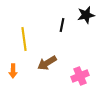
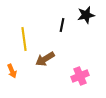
brown arrow: moved 2 px left, 4 px up
orange arrow: moved 1 px left; rotated 24 degrees counterclockwise
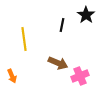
black star: rotated 24 degrees counterclockwise
brown arrow: moved 13 px right, 4 px down; rotated 126 degrees counterclockwise
orange arrow: moved 5 px down
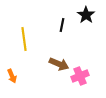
brown arrow: moved 1 px right, 1 px down
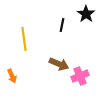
black star: moved 1 px up
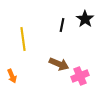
black star: moved 1 px left, 5 px down
yellow line: moved 1 px left
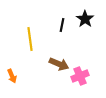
yellow line: moved 7 px right
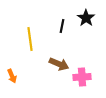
black star: moved 1 px right, 1 px up
black line: moved 1 px down
pink cross: moved 2 px right, 1 px down; rotated 18 degrees clockwise
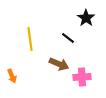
black line: moved 6 px right, 12 px down; rotated 64 degrees counterclockwise
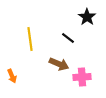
black star: moved 1 px right, 1 px up
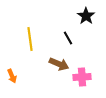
black star: moved 1 px left, 1 px up
black line: rotated 24 degrees clockwise
